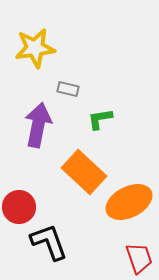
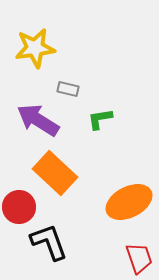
purple arrow: moved 5 px up; rotated 69 degrees counterclockwise
orange rectangle: moved 29 px left, 1 px down
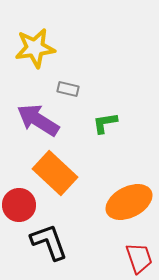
green L-shape: moved 5 px right, 4 px down
red circle: moved 2 px up
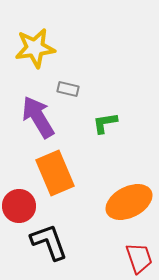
purple arrow: moved 3 px up; rotated 27 degrees clockwise
orange rectangle: rotated 24 degrees clockwise
red circle: moved 1 px down
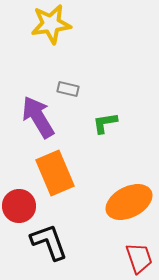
yellow star: moved 16 px right, 24 px up
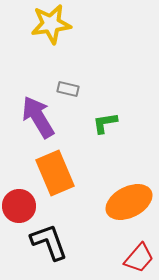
red trapezoid: rotated 60 degrees clockwise
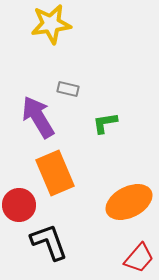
red circle: moved 1 px up
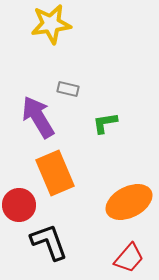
red trapezoid: moved 10 px left
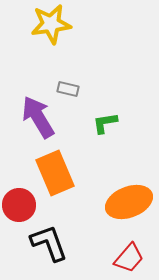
orange ellipse: rotated 6 degrees clockwise
black L-shape: moved 1 px down
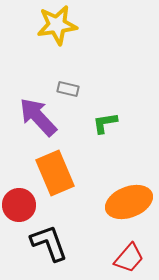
yellow star: moved 6 px right, 1 px down
purple arrow: rotated 12 degrees counterclockwise
